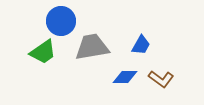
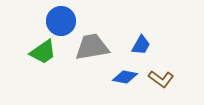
blue diamond: rotated 10 degrees clockwise
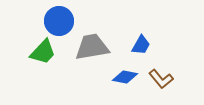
blue circle: moved 2 px left
green trapezoid: rotated 12 degrees counterclockwise
brown L-shape: rotated 15 degrees clockwise
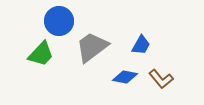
gray trapezoid: rotated 27 degrees counterclockwise
green trapezoid: moved 2 px left, 2 px down
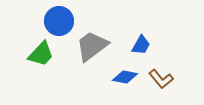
gray trapezoid: moved 1 px up
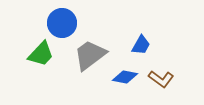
blue circle: moved 3 px right, 2 px down
gray trapezoid: moved 2 px left, 9 px down
brown L-shape: rotated 15 degrees counterclockwise
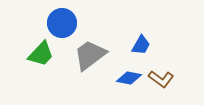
blue diamond: moved 4 px right, 1 px down
